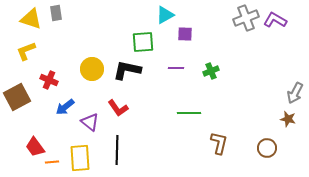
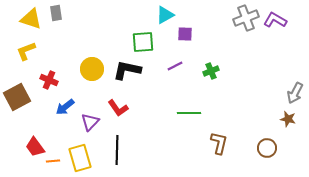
purple line: moved 1 px left, 2 px up; rotated 28 degrees counterclockwise
purple triangle: rotated 36 degrees clockwise
yellow rectangle: rotated 12 degrees counterclockwise
orange line: moved 1 px right, 1 px up
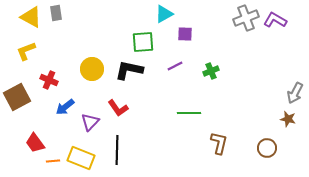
cyan triangle: moved 1 px left, 1 px up
yellow triangle: moved 2 px up; rotated 10 degrees clockwise
black L-shape: moved 2 px right
red trapezoid: moved 4 px up
yellow rectangle: moved 1 px right; rotated 52 degrees counterclockwise
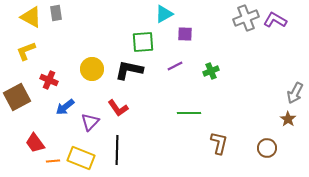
brown star: rotated 21 degrees clockwise
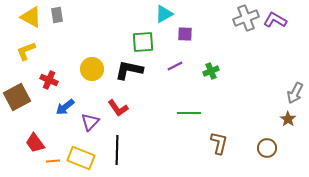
gray rectangle: moved 1 px right, 2 px down
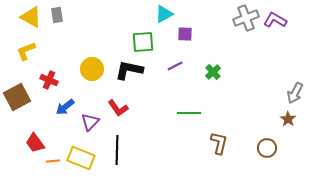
green cross: moved 2 px right, 1 px down; rotated 21 degrees counterclockwise
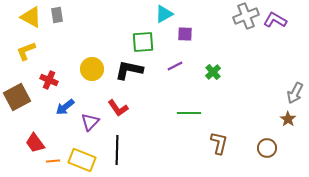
gray cross: moved 2 px up
yellow rectangle: moved 1 px right, 2 px down
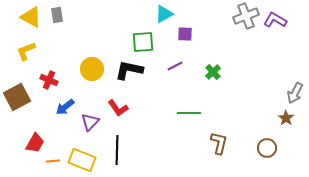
brown star: moved 2 px left, 1 px up
red trapezoid: rotated 115 degrees counterclockwise
